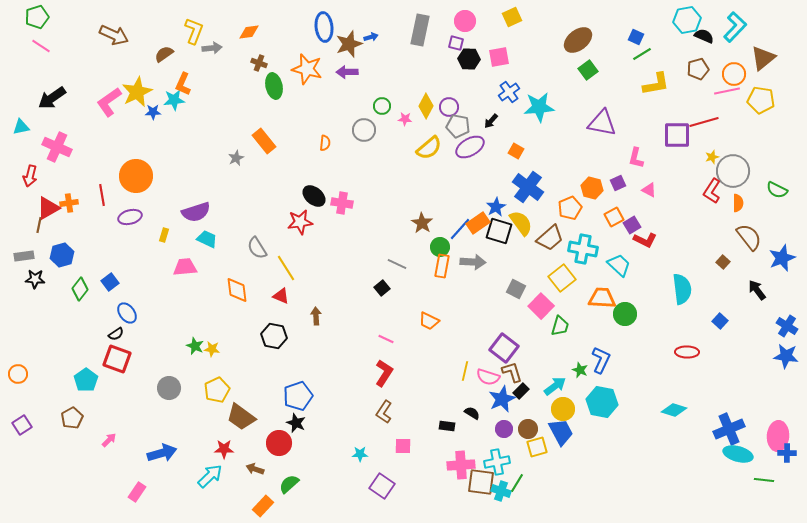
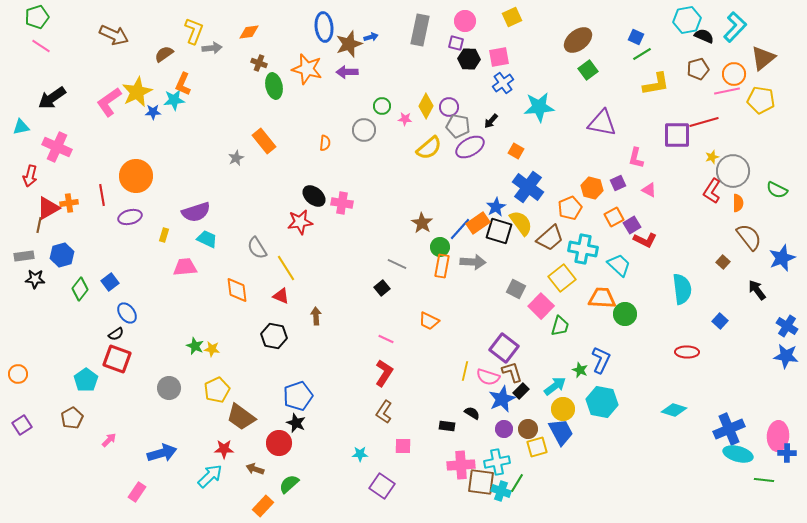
blue cross at (509, 92): moved 6 px left, 9 px up
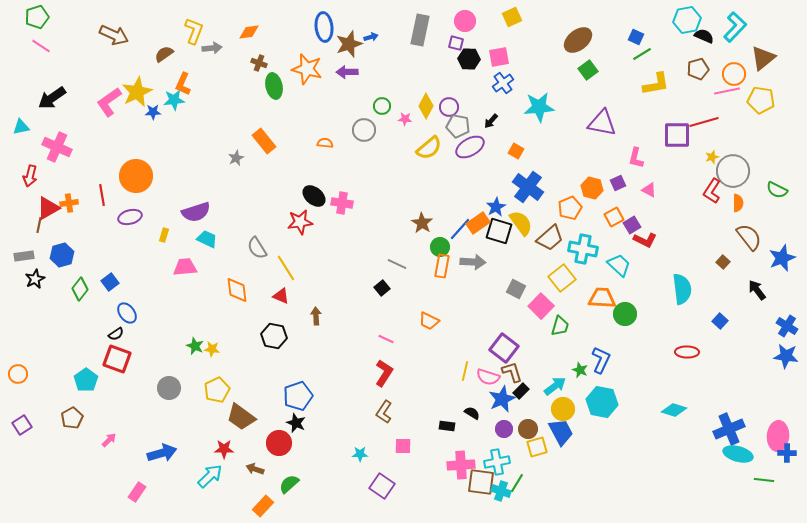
orange semicircle at (325, 143): rotated 91 degrees counterclockwise
black star at (35, 279): rotated 30 degrees counterclockwise
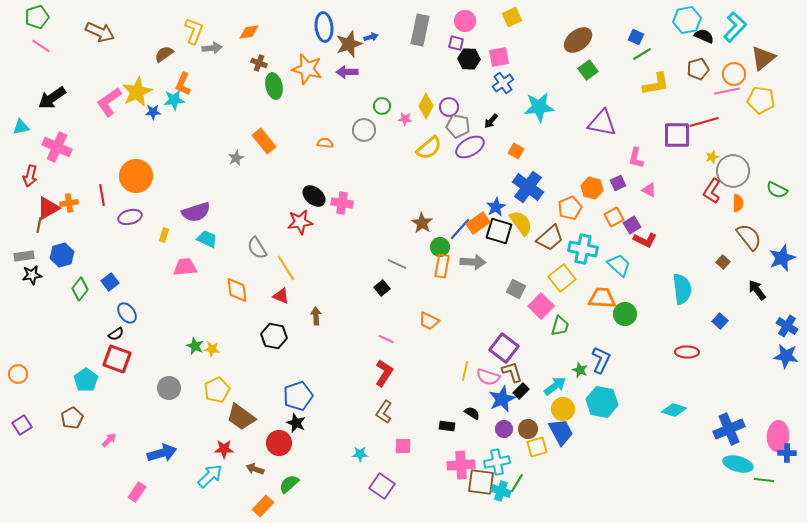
brown arrow at (114, 35): moved 14 px left, 3 px up
black star at (35, 279): moved 3 px left, 4 px up; rotated 18 degrees clockwise
cyan ellipse at (738, 454): moved 10 px down
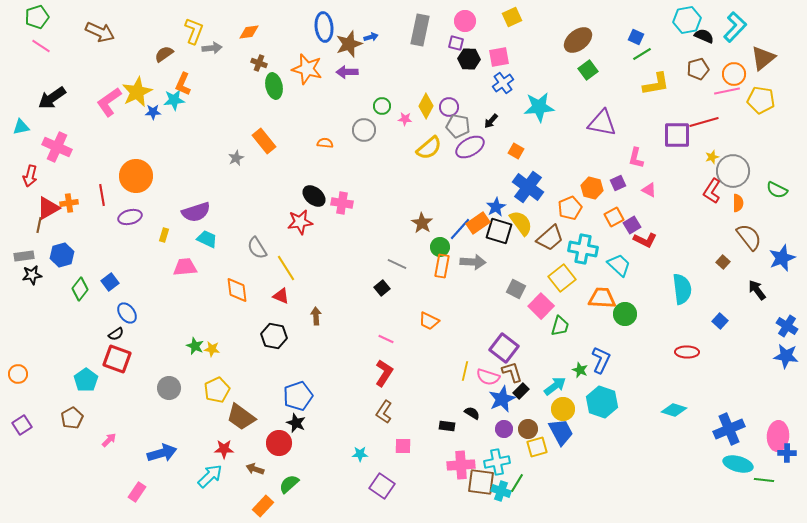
cyan hexagon at (602, 402): rotated 8 degrees clockwise
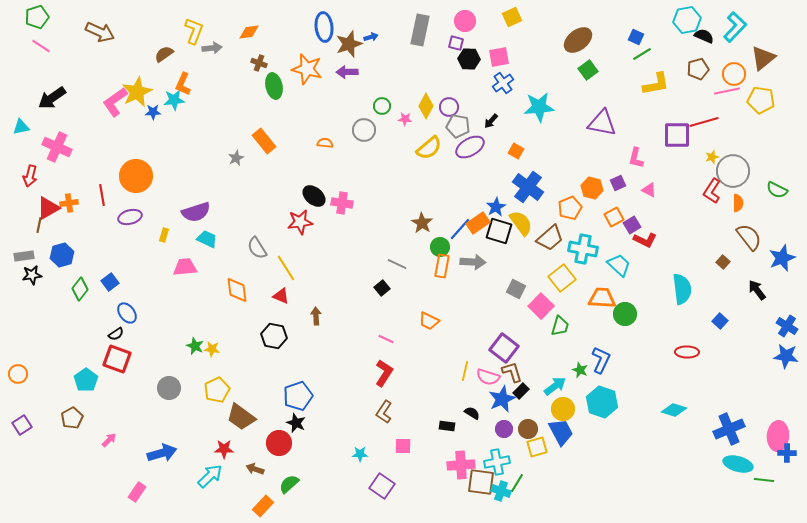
pink L-shape at (109, 102): moved 6 px right
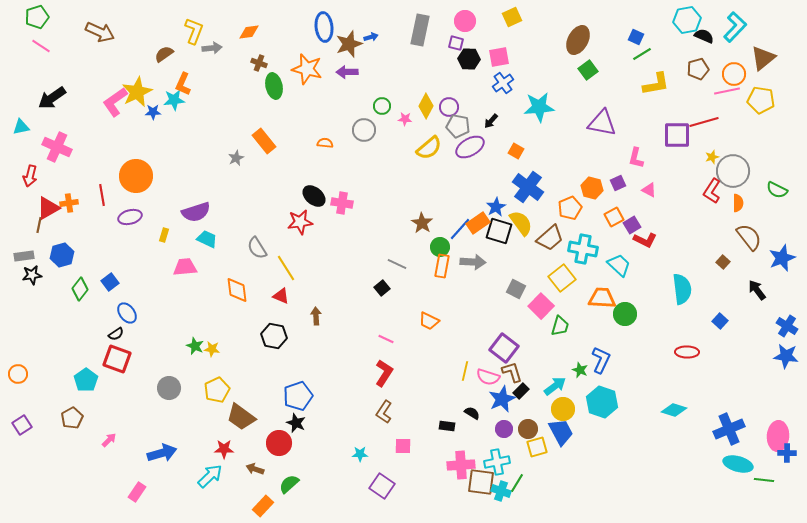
brown ellipse at (578, 40): rotated 24 degrees counterclockwise
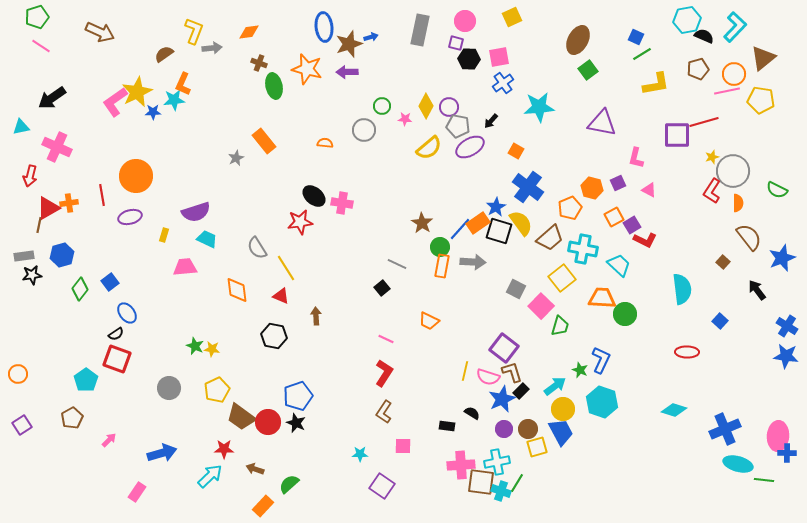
blue cross at (729, 429): moved 4 px left
red circle at (279, 443): moved 11 px left, 21 px up
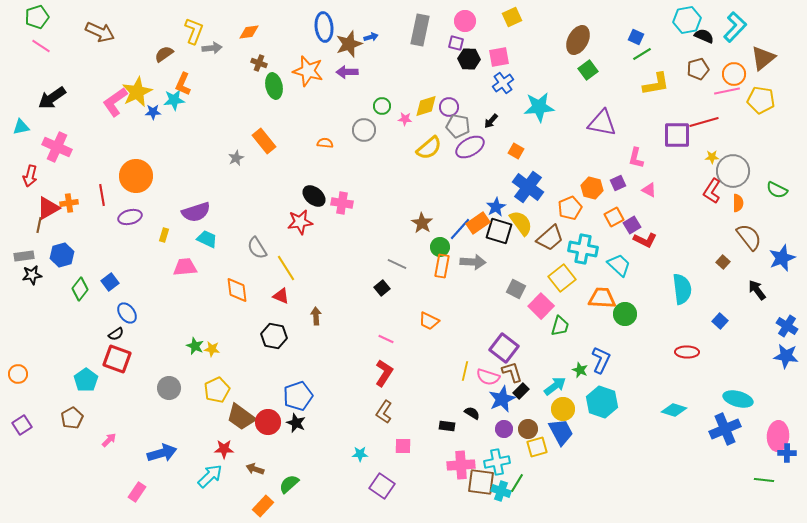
orange star at (307, 69): moved 1 px right, 2 px down
yellow diamond at (426, 106): rotated 45 degrees clockwise
yellow star at (712, 157): rotated 16 degrees clockwise
cyan ellipse at (738, 464): moved 65 px up
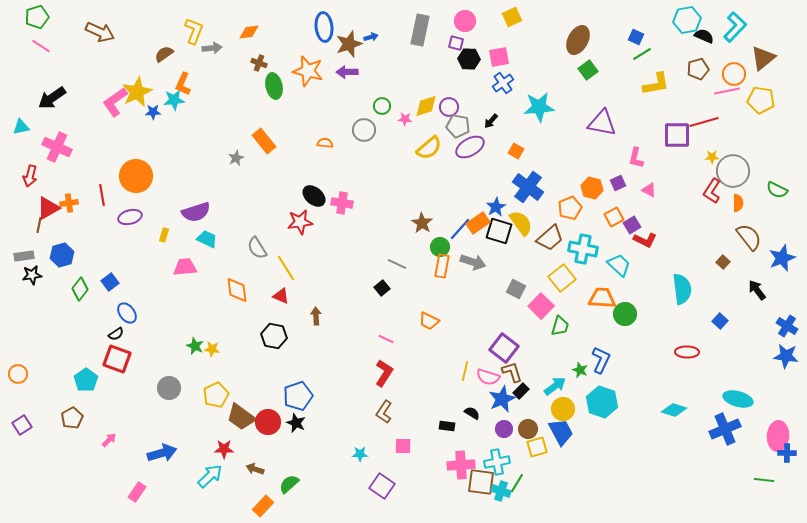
gray arrow at (473, 262): rotated 15 degrees clockwise
yellow pentagon at (217, 390): moved 1 px left, 5 px down
